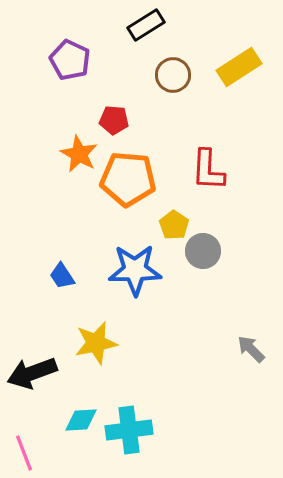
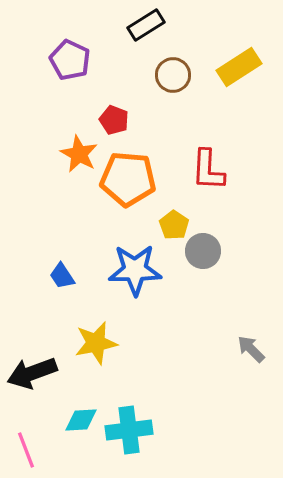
red pentagon: rotated 16 degrees clockwise
pink line: moved 2 px right, 3 px up
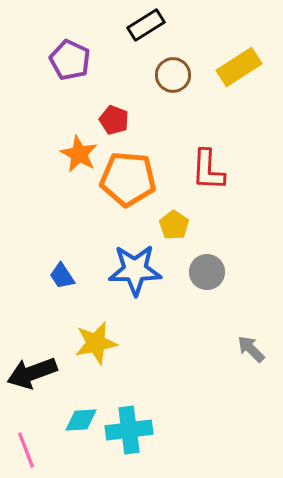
gray circle: moved 4 px right, 21 px down
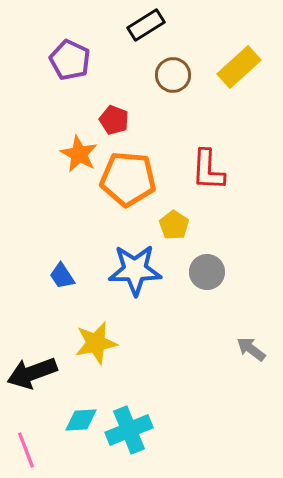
yellow rectangle: rotated 9 degrees counterclockwise
gray arrow: rotated 8 degrees counterclockwise
cyan cross: rotated 15 degrees counterclockwise
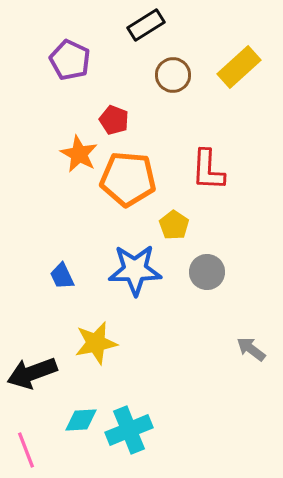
blue trapezoid: rotated 8 degrees clockwise
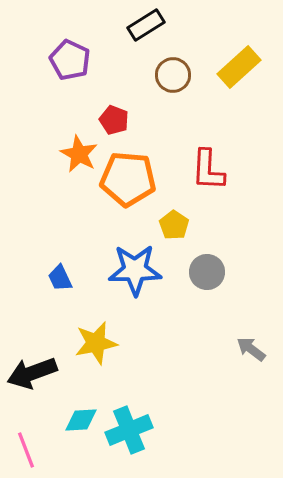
blue trapezoid: moved 2 px left, 2 px down
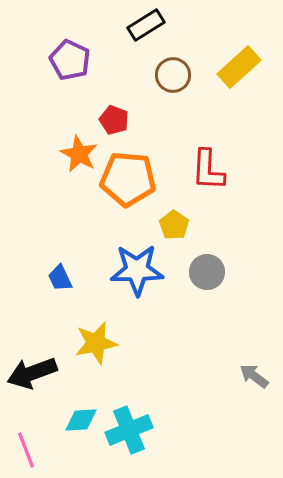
blue star: moved 2 px right
gray arrow: moved 3 px right, 27 px down
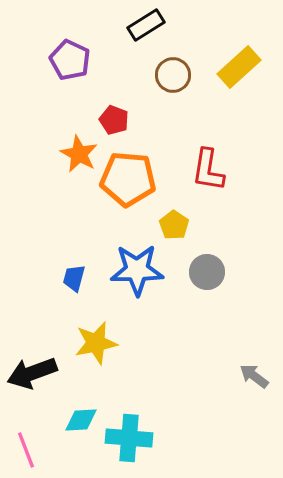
red L-shape: rotated 6 degrees clockwise
blue trapezoid: moved 14 px right; rotated 40 degrees clockwise
cyan cross: moved 8 px down; rotated 27 degrees clockwise
